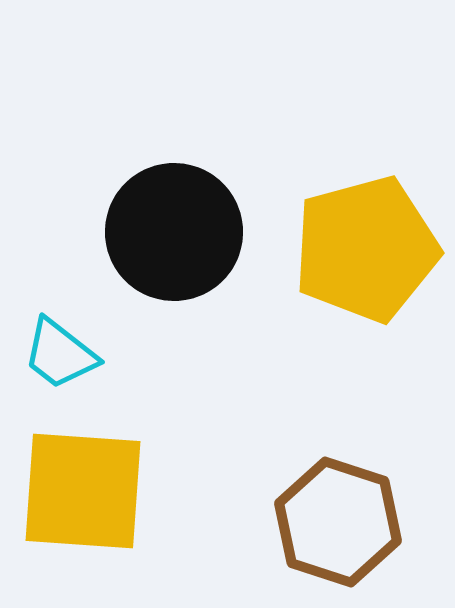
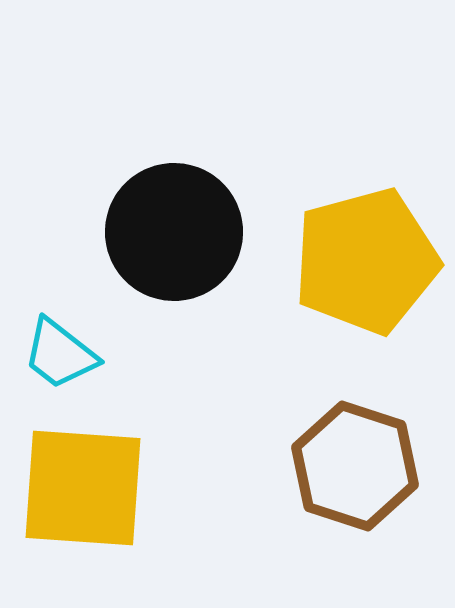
yellow pentagon: moved 12 px down
yellow square: moved 3 px up
brown hexagon: moved 17 px right, 56 px up
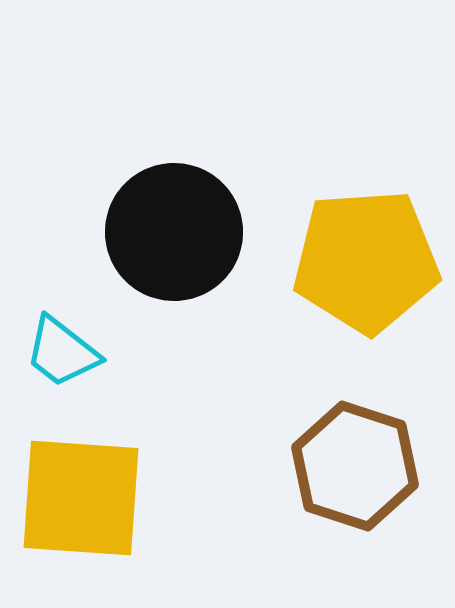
yellow pentagon: rotated 11 degrees clockwise
cyan trapezoid: moved 2 px right, 2 px up
yellow square: moved 2 px left, 10 px down
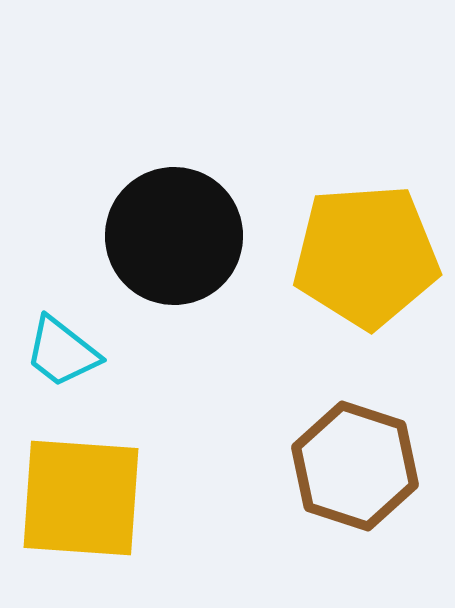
black circle: moved 4 px down
yellow pentagon: moved 5 px up
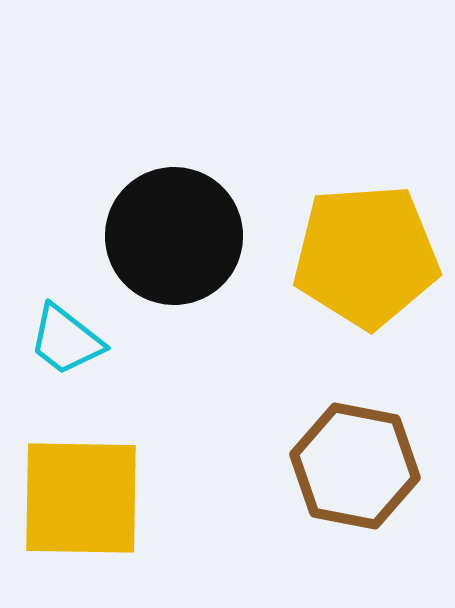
cyan trapezoid: moved 4 px right, 12 px up
brown hexagon: rotated 7 degrees counterclockwise
yellow square: rotated 3 degrees counterclockwise
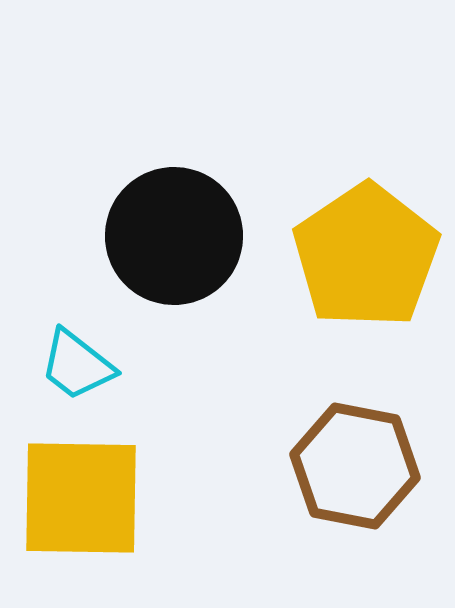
yellow pentagon: rotated 30 degrees counterclockwise
cyan trapezoid: moved 11 px right, 25 px down
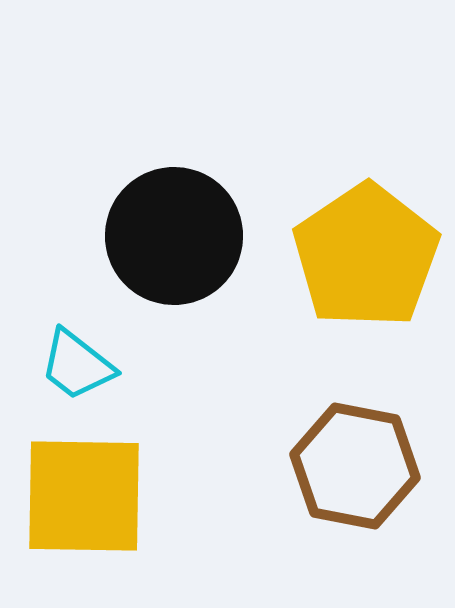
yellow square: moved 3 px right, 2 px up
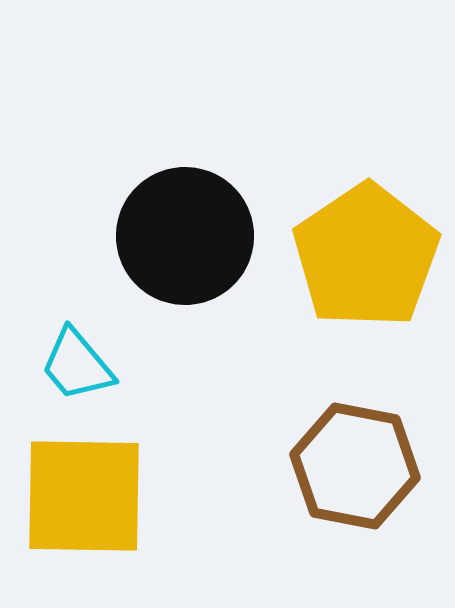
black circle: moved 11 px right
cyan trapezoid: rotated 12 degrees clockwise
